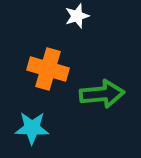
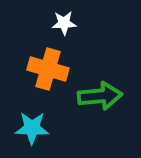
white star: moved 13 px left, 7 px down; rotated 15 degrees clockwise
green arrow: moved 2 px left, 2 px down
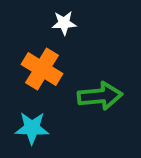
orange cross: moved 6 px left; rotated 15 degrees clockwise
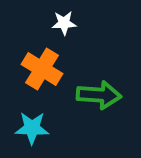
green arrow: moved 1 px left, 1 px up; rotated 9 degrees clockwise
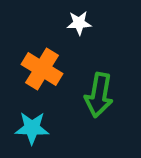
white star: moved 15 px right
green arrow: rotated 96 degrees clockwise
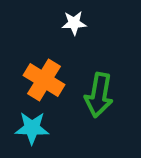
white star: moved 5 px left
orange cross: moved 2 px right, 11 px down
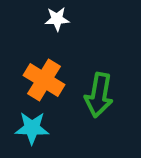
white star: moved 17 px left, 4 px up
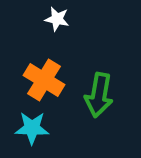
white star: rotated 15 degrees clockwise
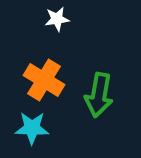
white star: rotated 20 degrees counterclockwise
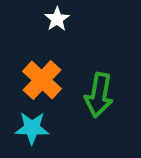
white star: rotated 25 degrees counterclockwise
orange cross: moved 2 px left; rotated 12 degrees clockwise
